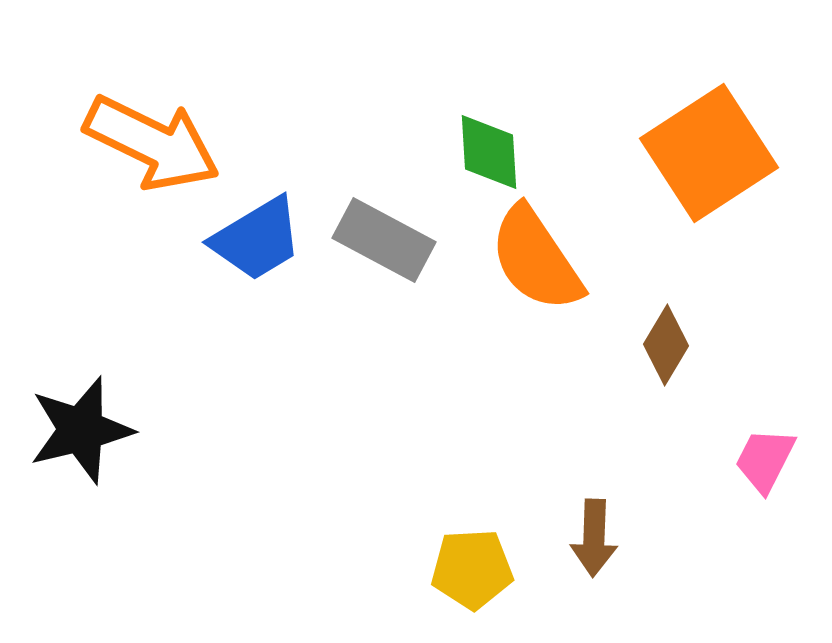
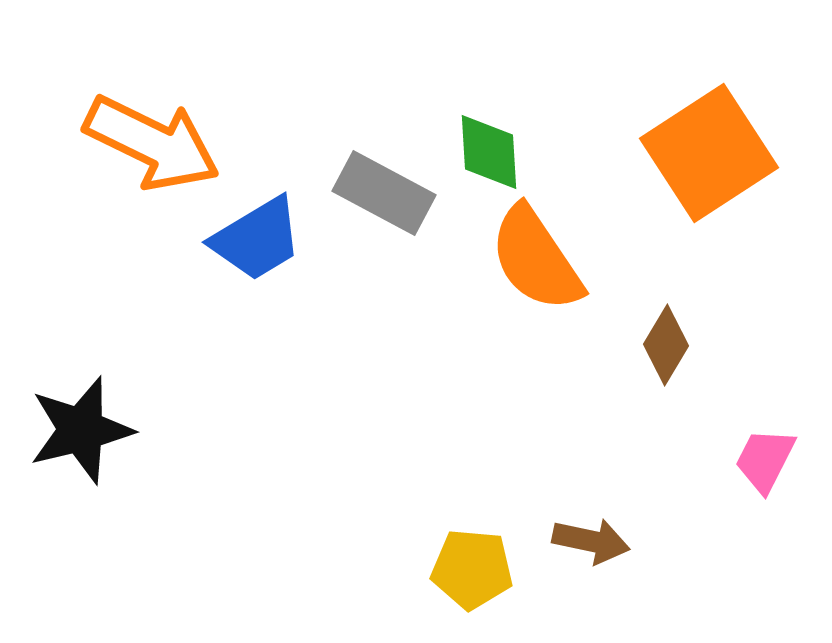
gray rectangle: moved 47 px up
brown arrow: moved 3 px left, 3 px down; rotated 80 degrees counterclockwise
yellow pentagon: rotated 8 degrees clockwise
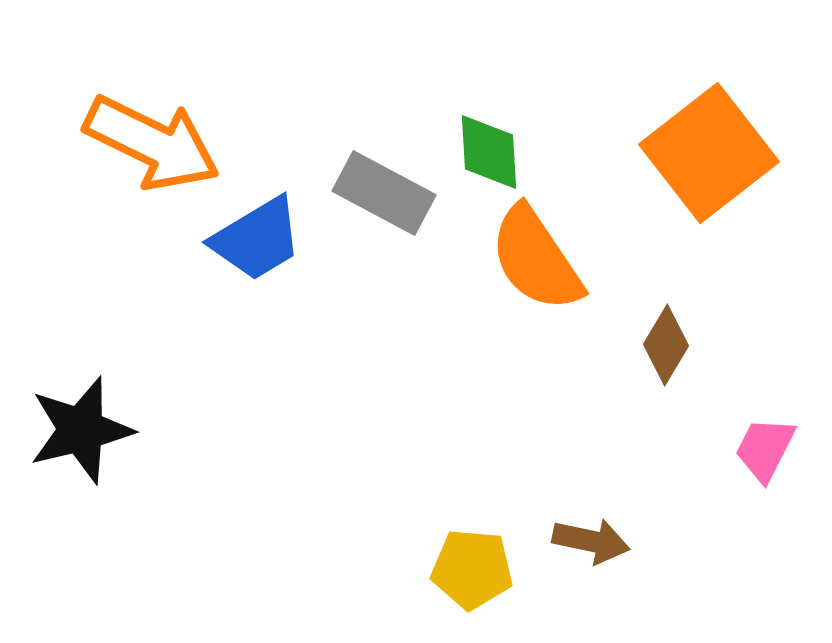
orange square: rotated 5 degrees counterclockwise
pink trapezoid: moved 11 px up
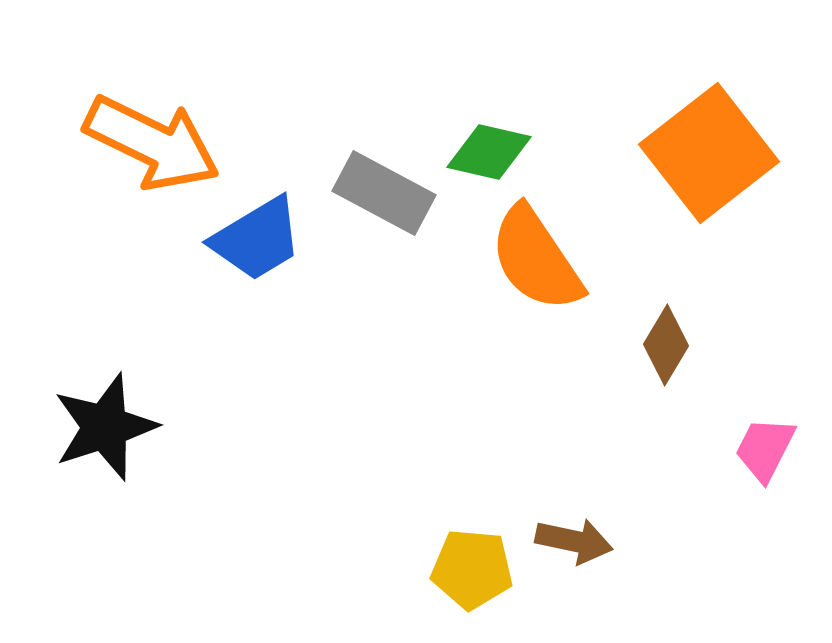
green diamond: rotated 74 degrees counterclockwise
black star: moved 24 px right, 3 px up; rotated 4 degrees counterclockwise
brown arrow: moved 17 px left
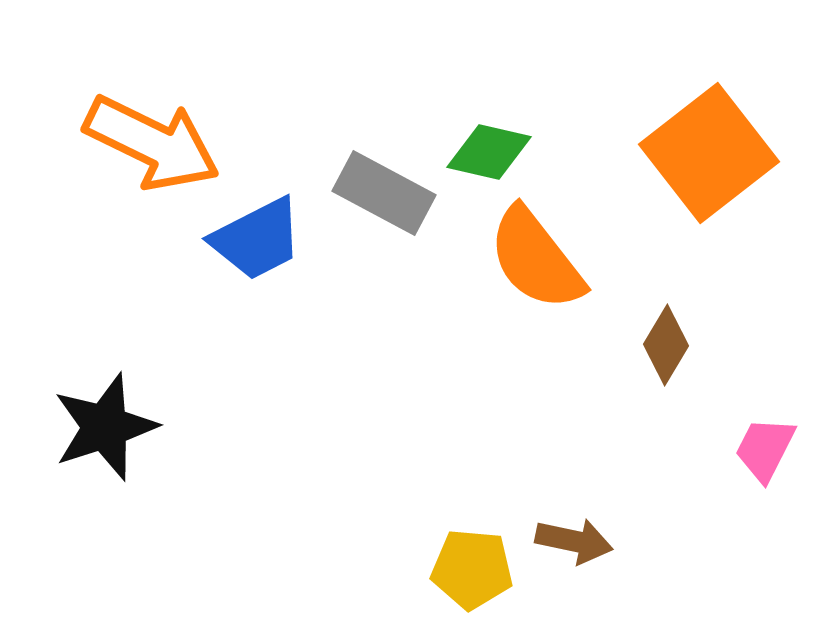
blue trapezoid: rotated 4 degrees clockwise
orange semicircle: rotated 4 degrees counterclockwise
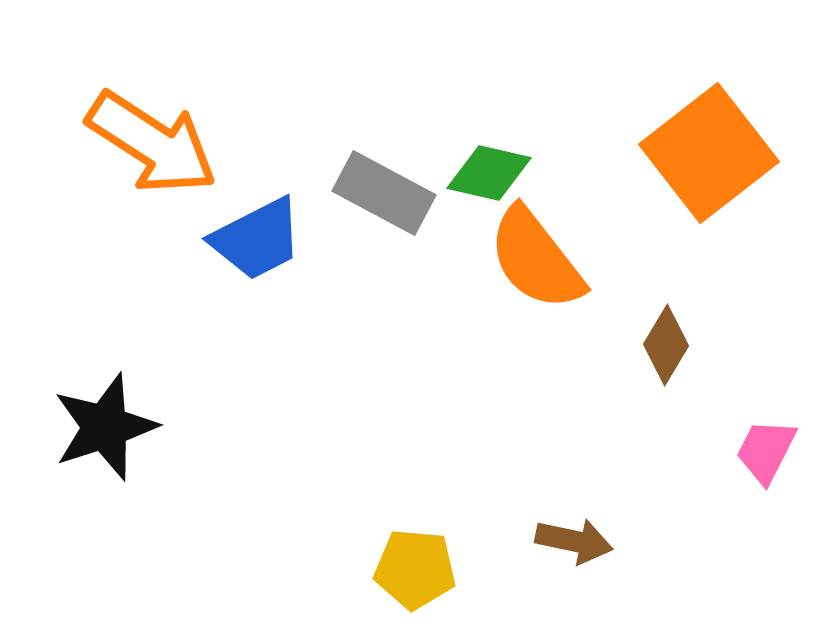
orange arrow: rotated 7 degrees clockwise
green diamond: moved 21 px down
pink trapezoid: moved 1 px right, 2 px down
yellow pentagon: moved 57 px left
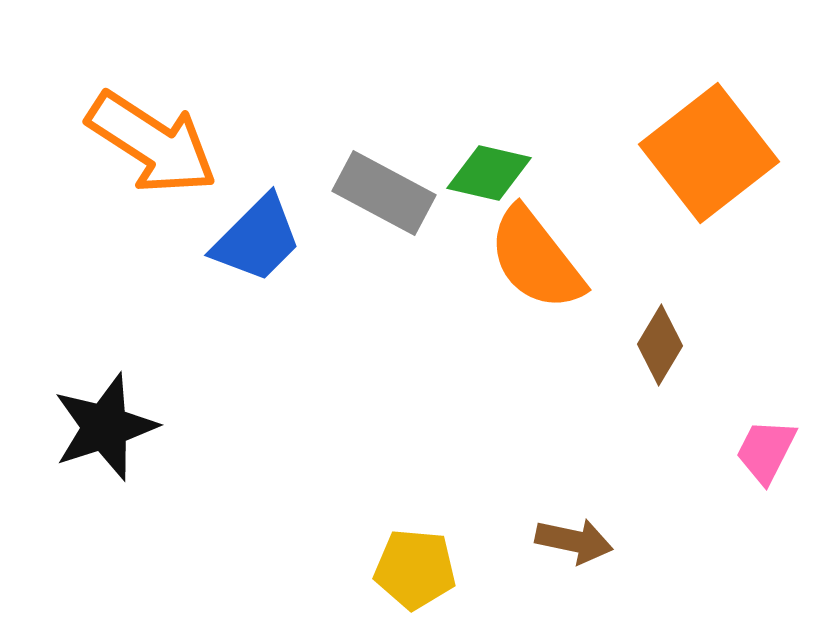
blue trapezoid: rotated 18 degrees counterclockwise
brown diamond: moved 6 px left
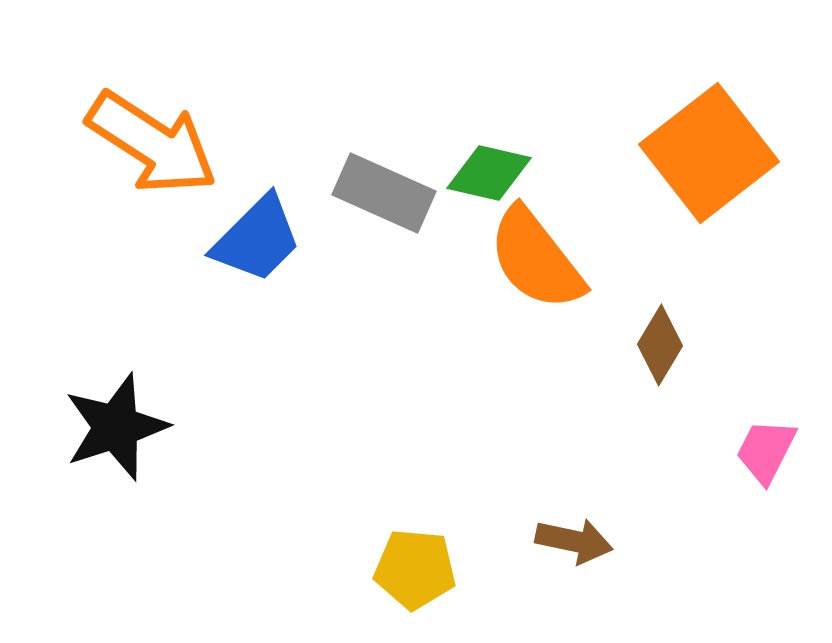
gray rectangle: rotated 4 degrees counterclockwise
black star: moved 11 px right
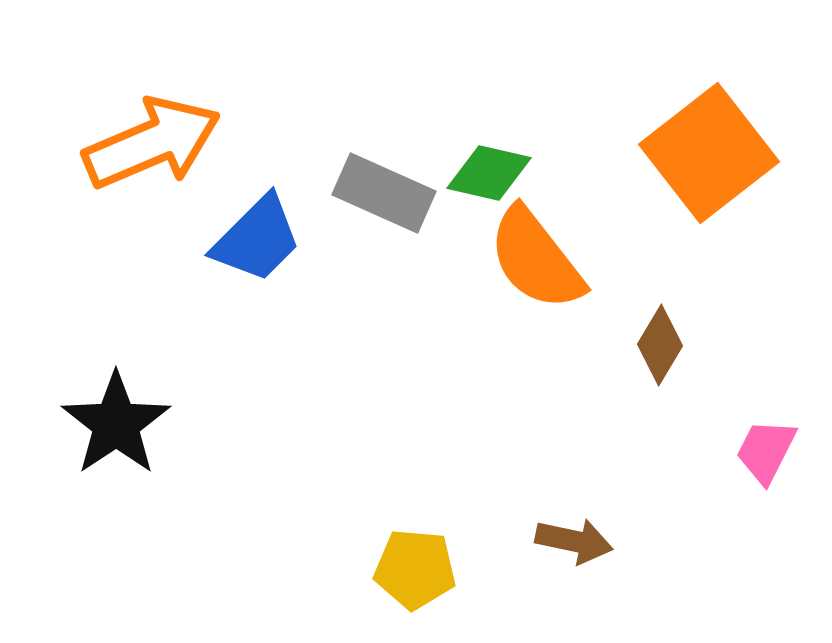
orange arrow: rotated 56 degrees counterclockwise
black star: moved 3 px up; rotated 16 degrees counterclockwise
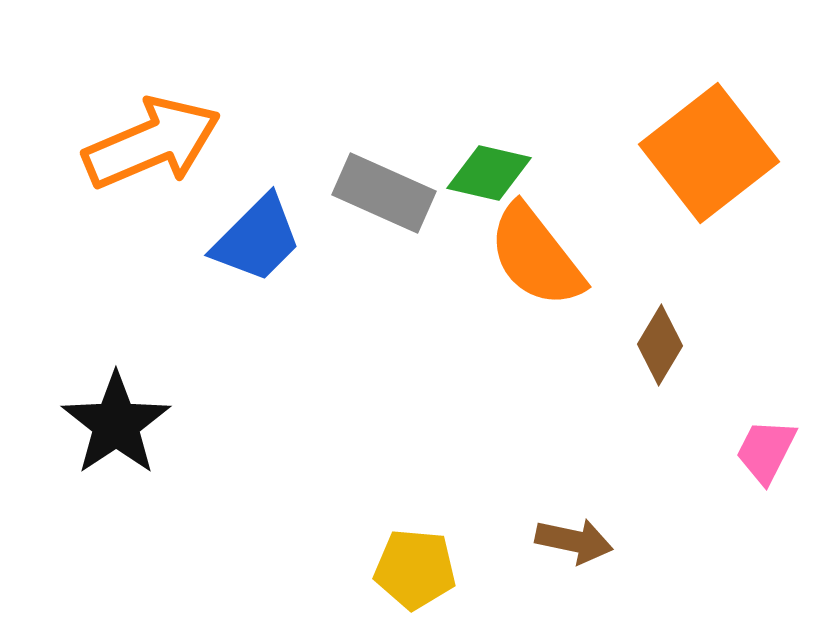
orange semicircle: moved 3 px up
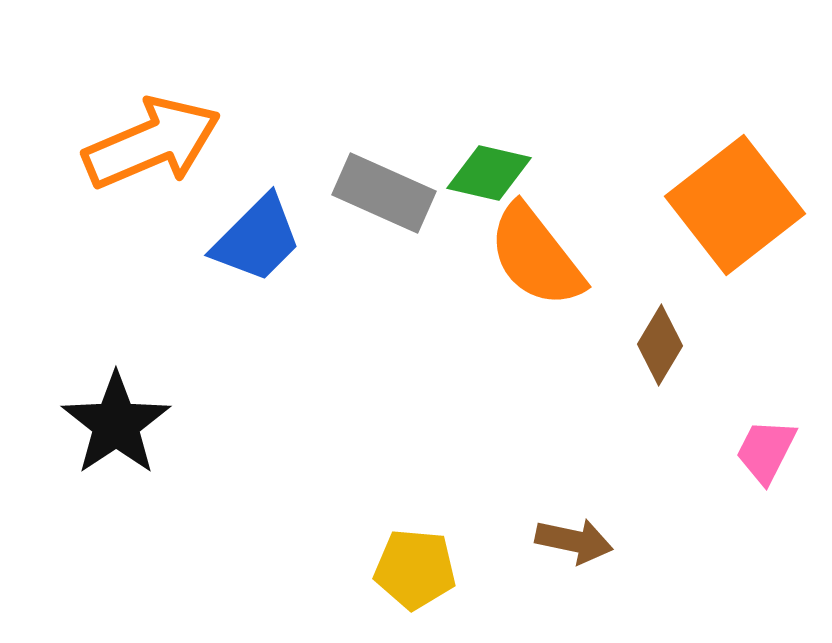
orange square: moved 26 px right, 52 px down
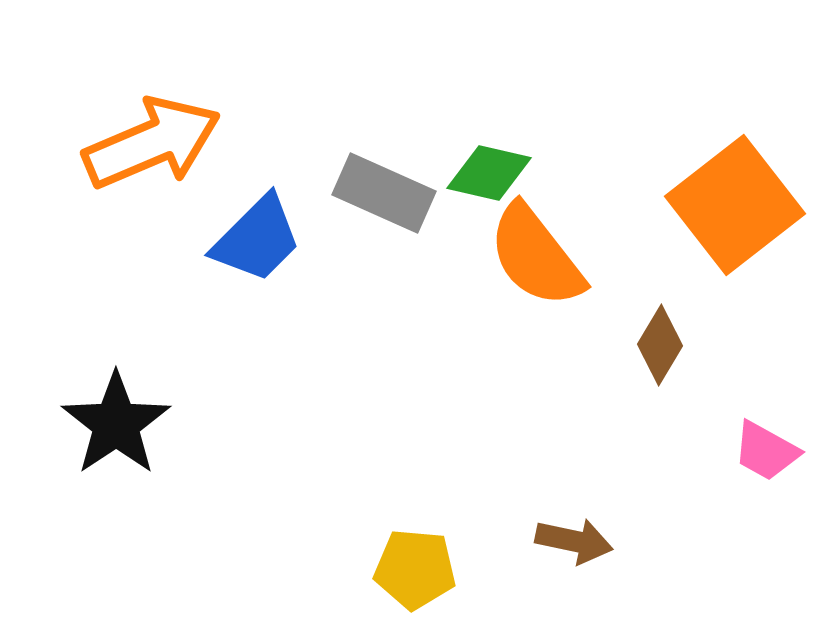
pink trapezoid: rotated 88 degrees counterclockwise
